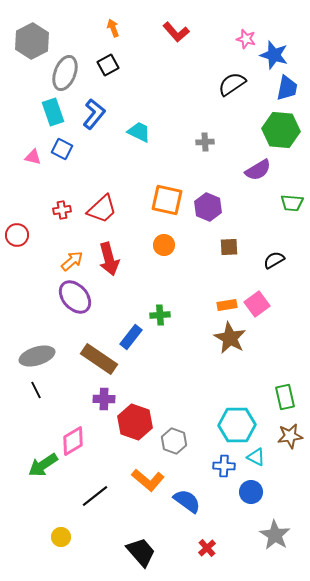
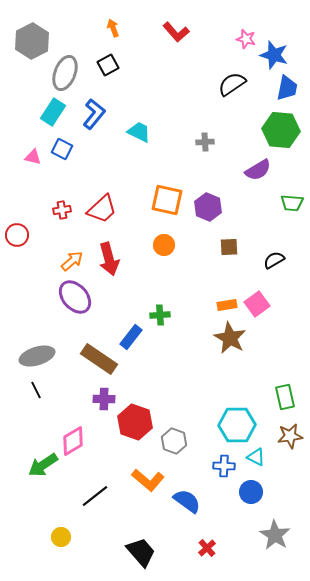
cyan rectangle at (53, 112): rotated 52 degrees clockwise
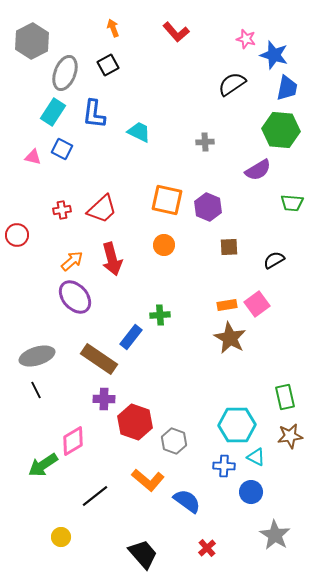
blue L-shape at (94, 114): rotated 148 degrees clockwise
red arrow at (109, 259): moved 3 px right
black trapezoid at (141, 552): moved 2 px right, 2 px down
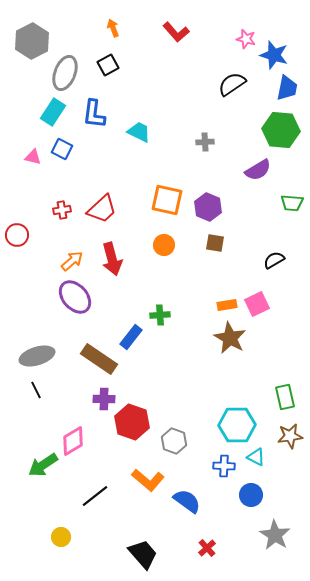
brown square at (229, 247): moved 14 px left, 4 px up; rotated 12 degrees clockwise
pink square at (257, 304): rotated 10 degrees clockwise
red hexagon at (135, 422): moved 3 px left
blue circle at (251, 492): moved 3 px down
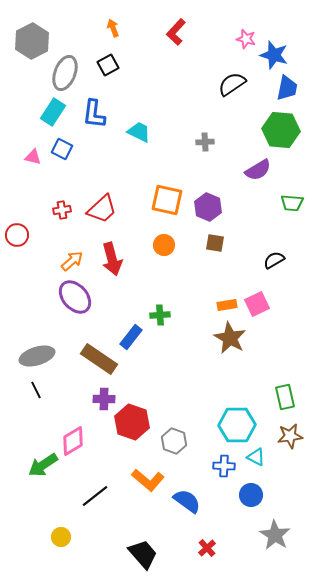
red L-shape at (176, 32): rotated 84 degrees clockwise
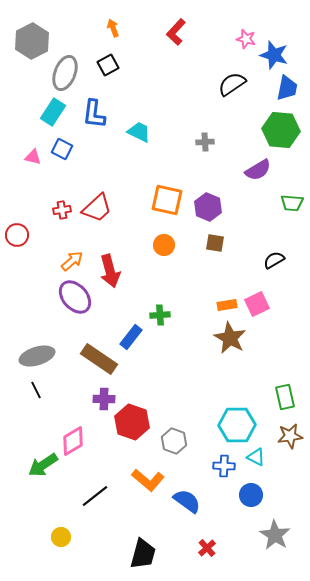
red trapezoid at (102, 209): moved 5 px left, 1 px up
red arrow at (112, 259): moved 2 px left, 12 px down
black trapezoid at (143, 554): rotated 56 degrees clockwise
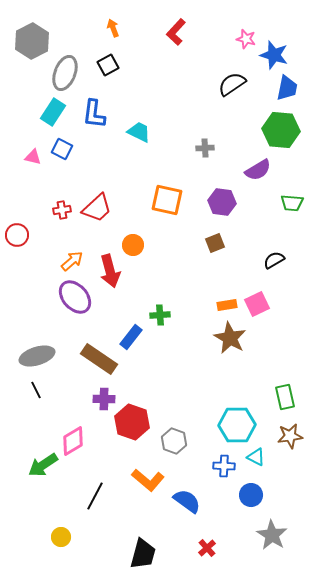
gray cross at (205, 142): moved 6 px down
purple hexagon at (208, 207): moved 14 px right, 5 px up; rotated 16 degrees counterclockwise
brown square at (215, 243): rotated 30 degrees counterclockwise
orange circle at (164, 245): moved 31 px left
black line at (95, 496): rotated 24 degrees counterclockwise
gray star at (275, 535): moved 3 px left
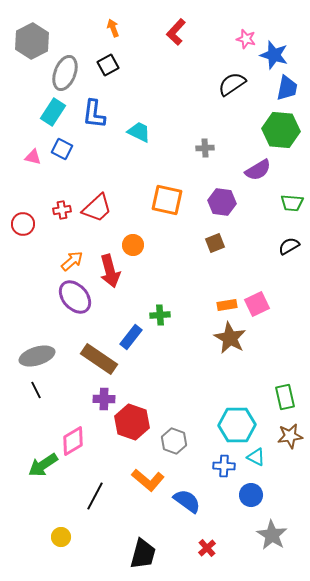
red circle at (17, 235): moved 6 px right, 11 px up
black semicircle at (274, 260): moved 15 px right, 14 px up
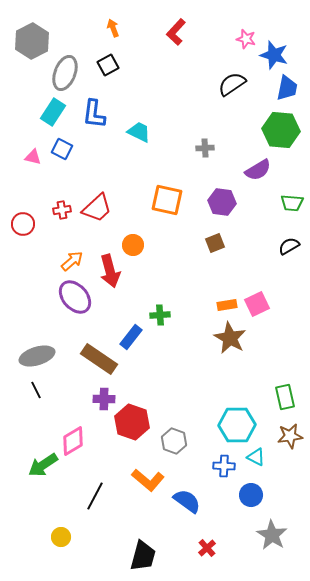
black trapezoid at (143, 554): moved 2 px down
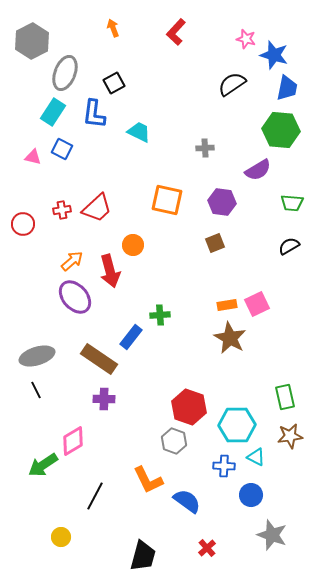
black square at (108, 65): moved 6 px right, 18 px down
red hexagon at (132, 422): moved 57 px right, 15 px up
orange L-shape at (148, 480): rotated 24 degrees clockwise
gray star at (272, 535): rotated 12 degrees counterclockwise
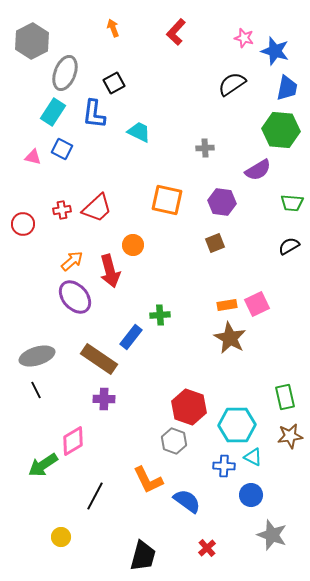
pink star at (246, 39): moved 2 px left, 1 px up
blue star at (274, 55): moved 1 px right, 4 px up
cyan triangle at (256, 457): moved 3 px left
